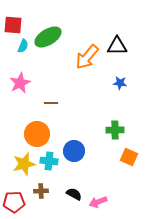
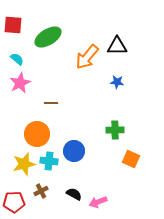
cyan semicircle: moved 6 px left, 13 px down; rotated 72 degrees counterclockwise
blue star: moved 3 px left, 1 px up
orange square: moved 2 px right, 2 px down
brown cross: rotated 24 degrees counterclockwise
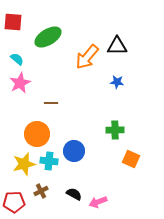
red square: moved 3 px up
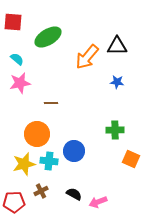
pink star: rotated 15 degrees clockwise
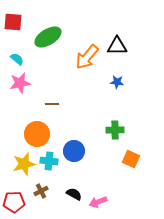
brown line: moved 1 px right, 1 px down
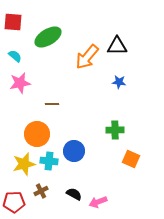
cyan semicircle: moved 2 px left, 3 px up
blue star: moved 2 px right
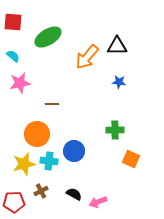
cyan semicircle: moved 2 px left
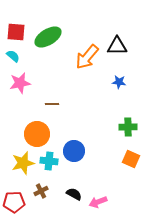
red square: moved 3 px right, 10 px down
green cross: moved 13 px right, 3 px up
yellow star: moved 1 px left, 1 px up
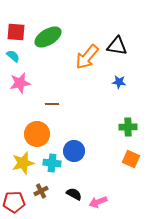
black triangle: rotated 10 degrees clockwise
cyan cross: moved 3 px right, 2 px down
